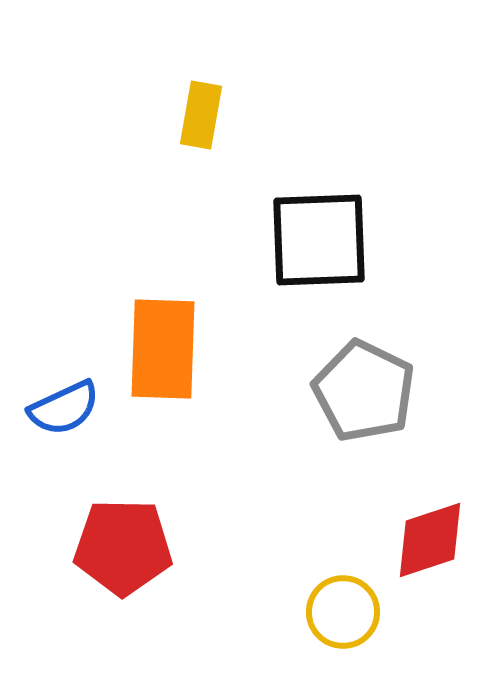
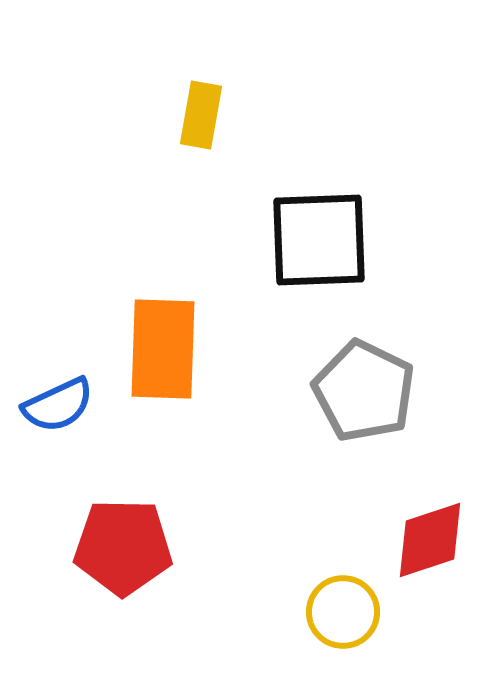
blue semicircle: moved 6 px left, 3 px up
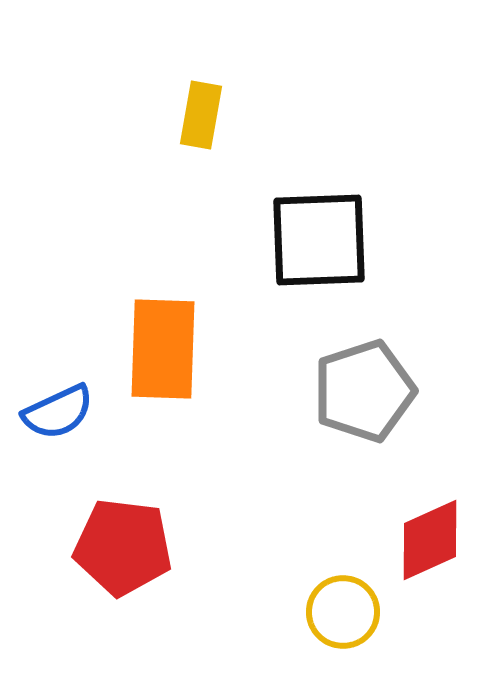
gray pentagon: rotated 28 degrees clockwise
blue semicircle: moved 7 px down
red diamond: rotated 6 degrees counterclockwise
red pentagon: rotated 6 degrees clockwise
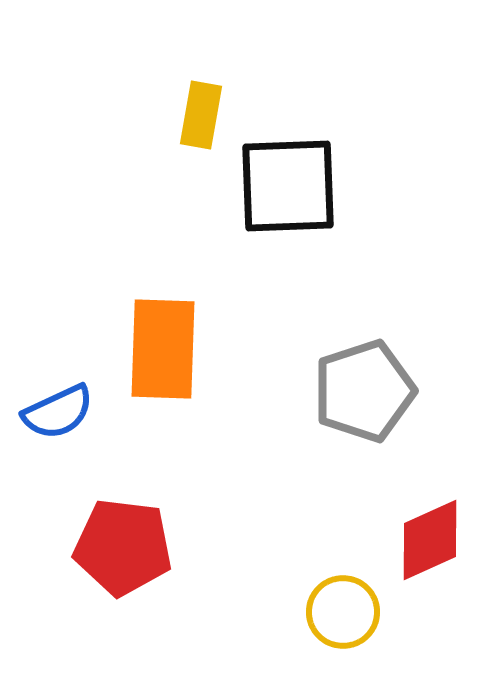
black square: moved 31 px left, 54 px up
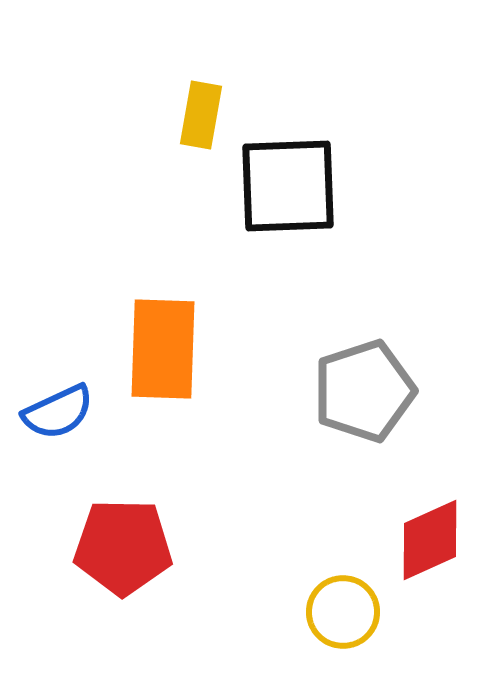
red pentagon: rotated 6 degrees counterclockwise
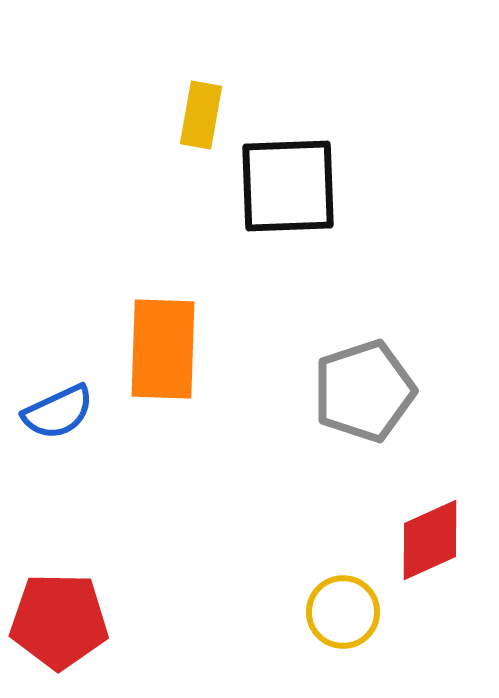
red pentagon: moved 64 px left, 74 px down
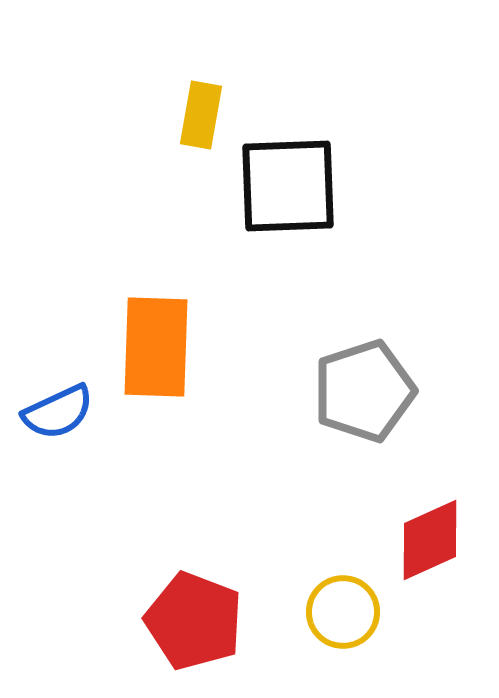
orange rectangle: moved 7 px left, 2 px up
red pentagon: moved 135 px right; rotated 20 degrees clockwise
